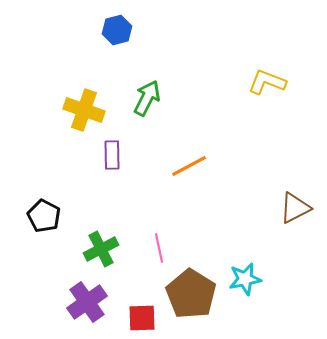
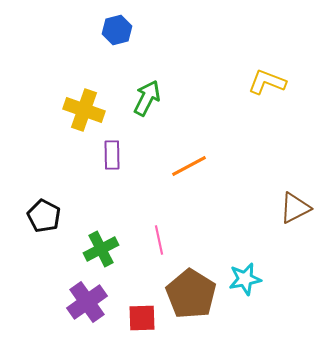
pink line: moved 8 px up
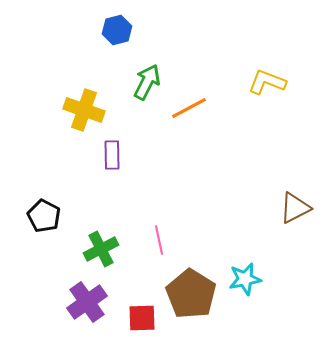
green arrow: moved 16 px up
orange line: moved 58 px up
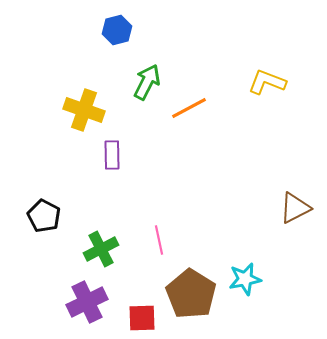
purple cross: rotated 9 degrees clockwise
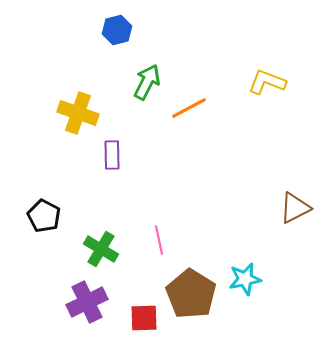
yellow cross: moved 6 px left, 3 px down
green cross: rotated 32 degrees counterclockwise
red square: moved 2 px right
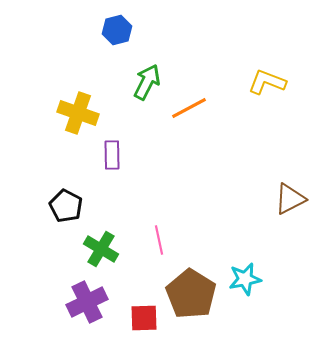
brown triangle: moved 5 px left, 9 px up
black pentagon: moved 22 px right, 10 px up
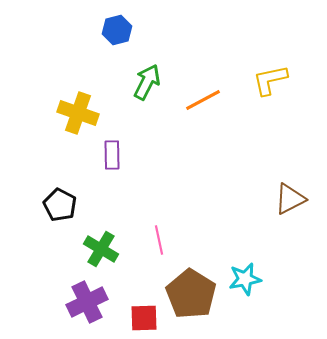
yellow L-shape: moved 3 px right, 2 px up; rotated 33 degrees counterclockwise
orange line: moved 14 px right, 8 px up
black pentagon: moved 6 px left, 1 px up
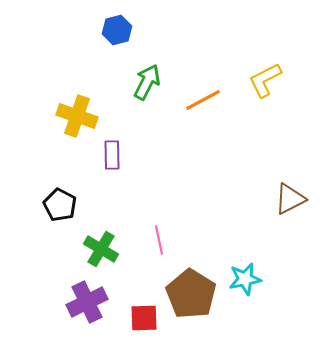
yellow L-shape: moved 5 px left; rotated 15 degrees counterclockwise
yellow cross: moved 1 px left, 3 px down
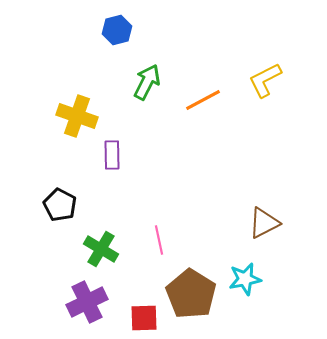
brown triangle: moved 26 px left, 24 px down
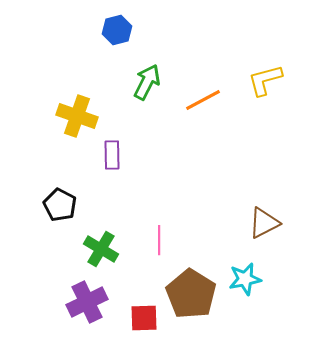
yellow L-shape: rotated 12 degrees clockwise
pink line: rotated 12 degrees clockwise
